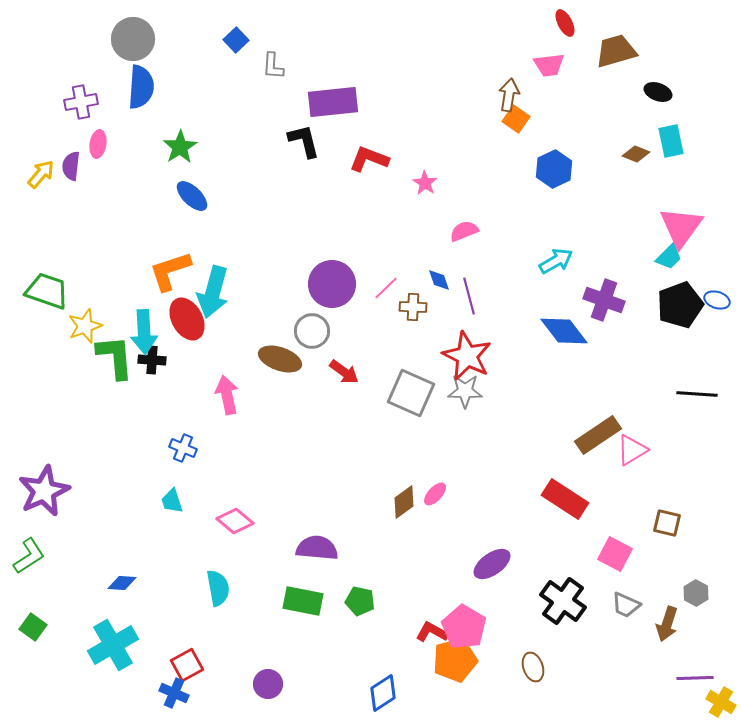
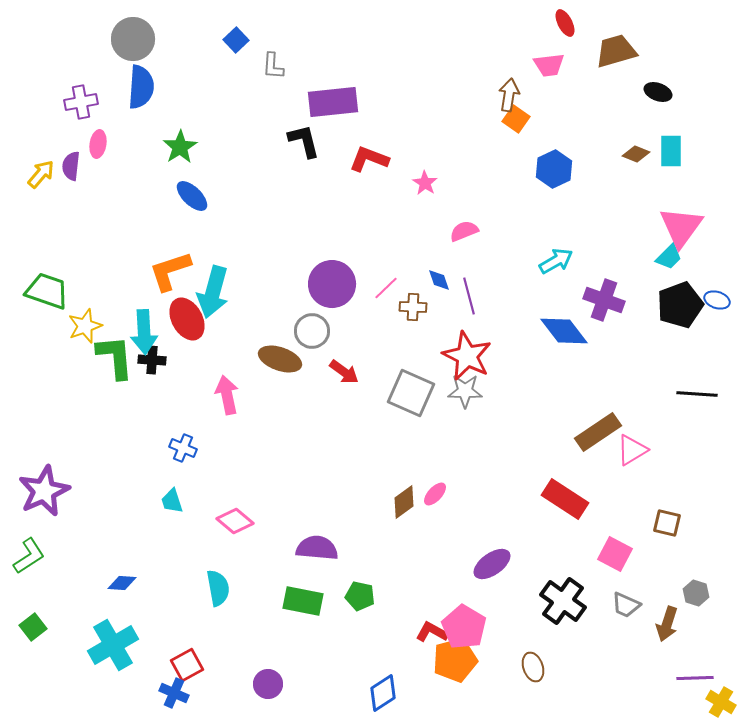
cyan rectangle at (671, 141): moved 10 px down; rotated 12 degrees clockwise
brown rectangle at (598, 435): moved 3 px up
gray hexagon at (696, 593): rotated 10 degrees counterclockwise
green pentagon at (360, 601): moved 5 px up
green square at (33, 627): rotated 16 degrees clockwise
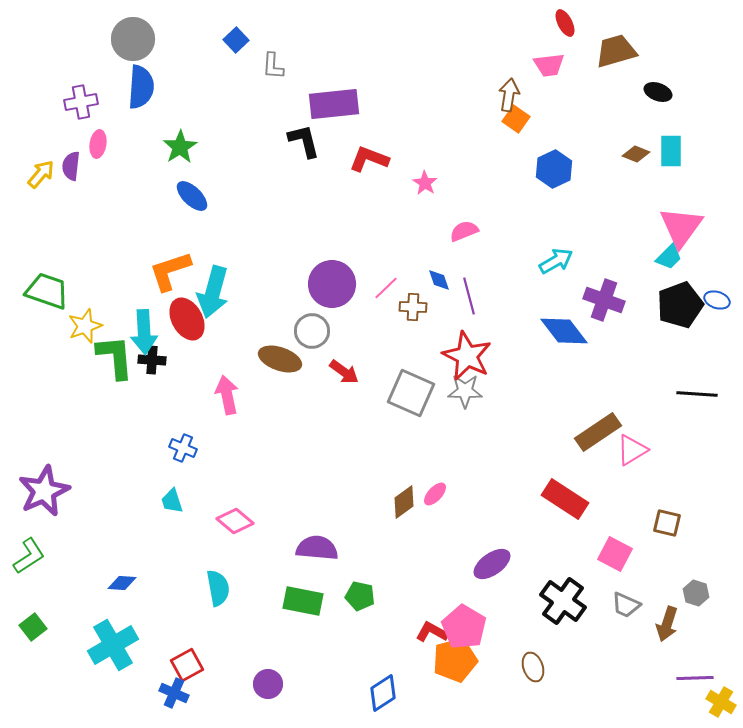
purple rectangle at (333, 102): moved 1 px right, 2 px down
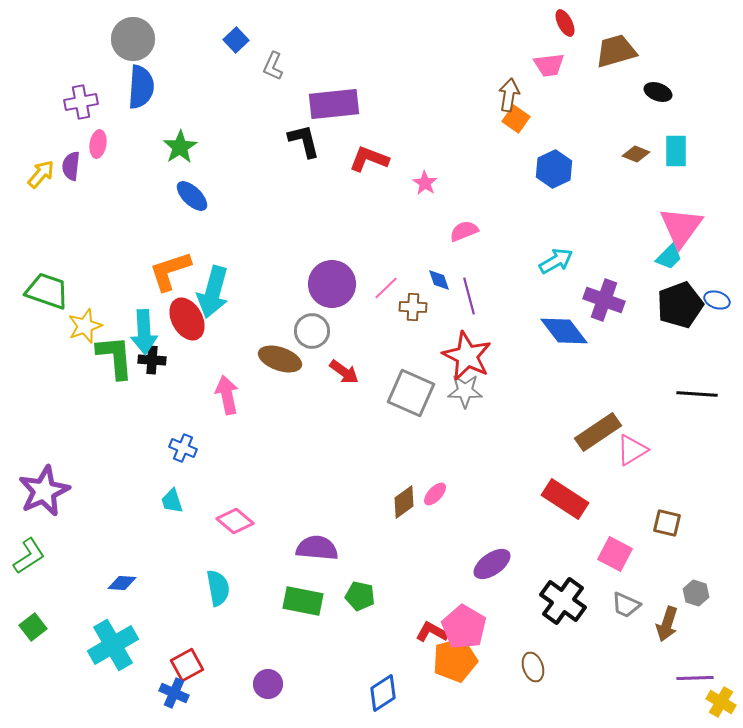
gray L-shape at (273, 66): rotated 20 degrees clockwise
cyan rectangle at (671, 151): moved 5 px right
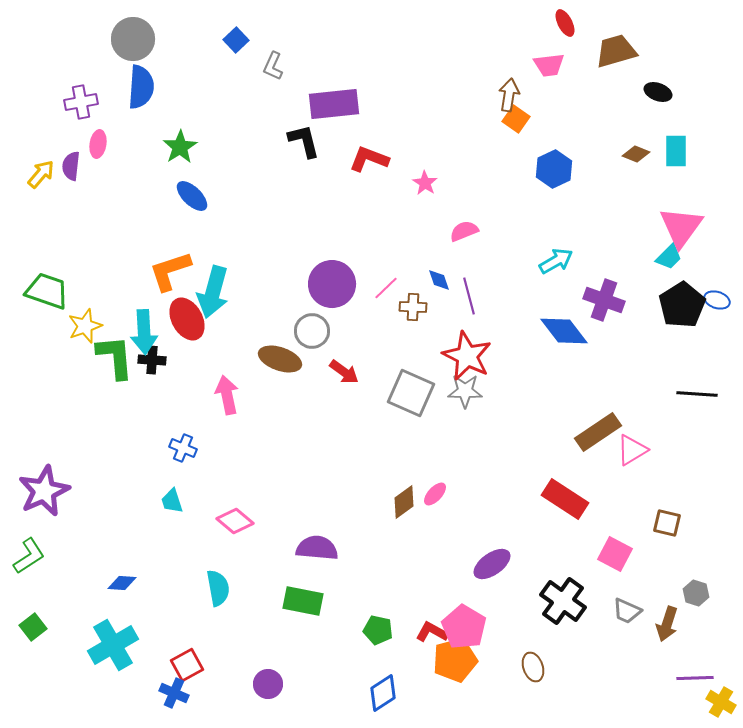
black pentagon at (680, 305): moved 2 px right; rotated 12 degrees counterclockwise
green pentagon at (360, 596): moved 18 px right, 34 px down
gray trapezoid at (626, 605): moved 1 px right, 6 px down
